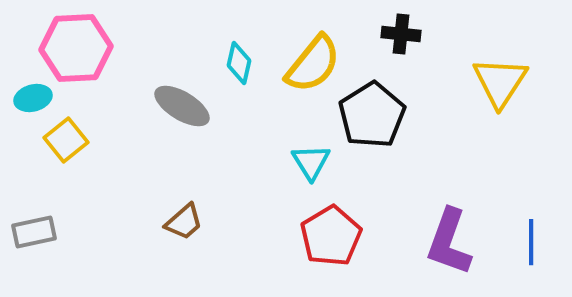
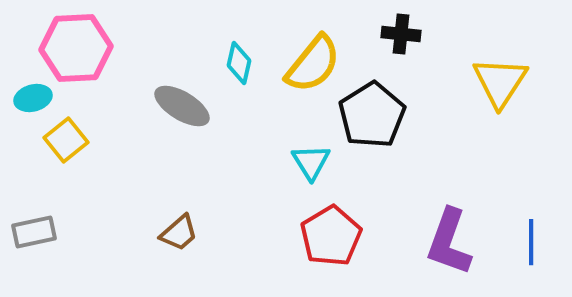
brown trapezoid: moved 5 px left, 11 px down
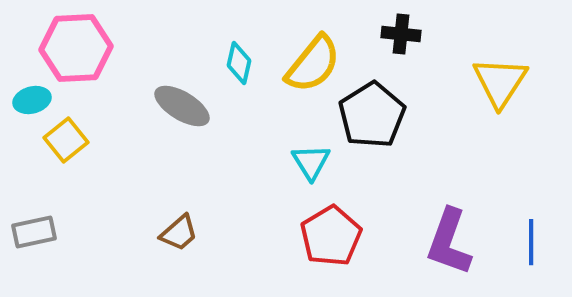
cyan ellipse: moved 1 px left, 2 px down
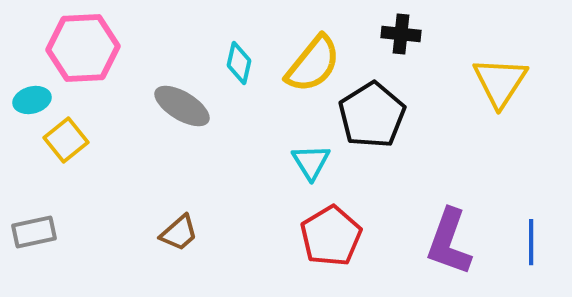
pink hexagon: moved 7 px right
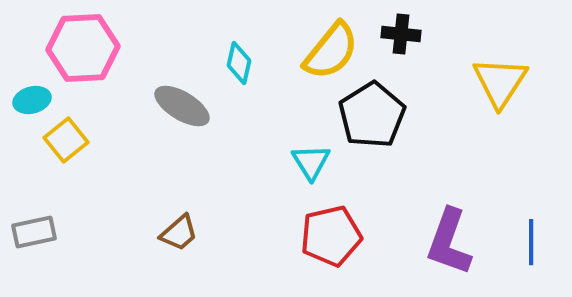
yellow semicircle: moved 18 px right, 13 px up
red pentagon: rotated 18 degrees clockwise
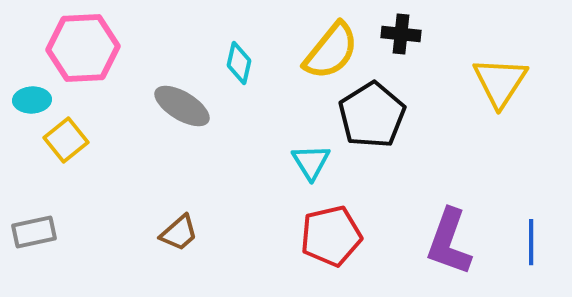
cyan ellipse: rotated 12 degrees clockwise
